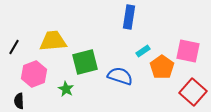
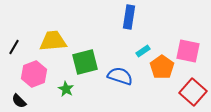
black semicircle: rotated 42 degrees counterclockwise
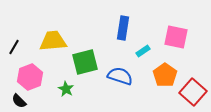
blue rectangle: moved 6 px left, 11 px down
pink square: moved 12 px left, 14 px up
orange pentagon: moved 3 px right, 8 px down
pink hexagon: moved 4 px left, 3 px down
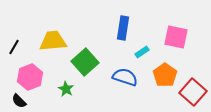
cyan rectangle: moved 1 px left, 1 px down
green square: rotated 28 degrees counterclockwise
blue semicircle: moved 5 px right, 1 px down
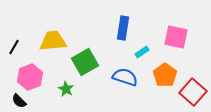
green square: rotated 12 degrees clockwise
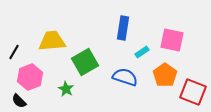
pink square: moved 4 px left, 3 px down
yellow trapezoid: moved 1 px left
black line: moved 5 px down
red square: rotated 20 degrees counterclockwise
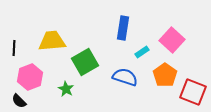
pink square: rotated 30 degrees clockwise
black line: moved 4 px up; rotated 28 degrees counterclockwise
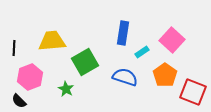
blue rectangle: moved 5 px down
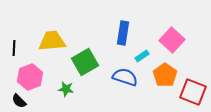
cyan rectangle: moved 4 px down
green star: rotated 21 degrees counterclockwise
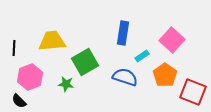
green star: moved 5 px up
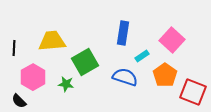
pink hexagon: moved 3 px right; rotated 10 degrees counterclockwise
